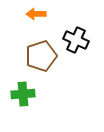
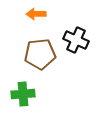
brown pentagon: moved 1 px left, 2 px up; rotated 12 degrees clockwise
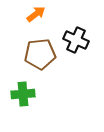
orange arrow: rotated 144 degrees clockwise
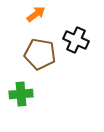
brown pentagon: rotated 16 degrees clockwise
green cross: moved 2 px left
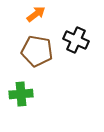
brown pentagon: moved 3 px left, 3 px up
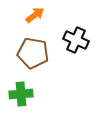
orange arrow: moved 1 px left, 1 px down
brown pentagon: moved 4 px left, 2 px down
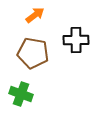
black cross: rotated 25 degrees counterclockwise
green cross: rotated 25 degrees clockwise
